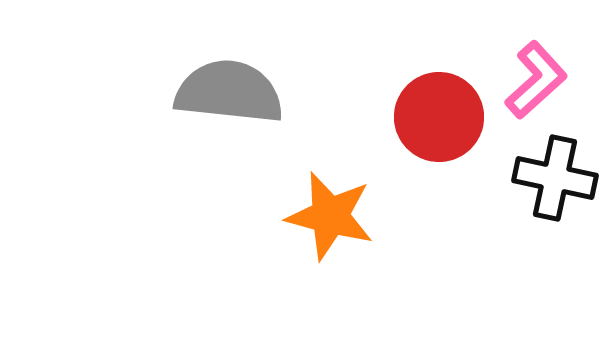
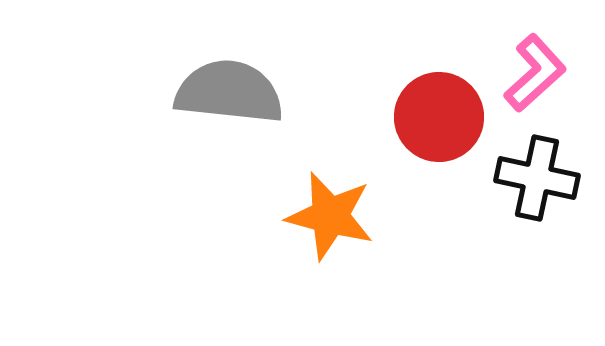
pink L-shape: moved 1 px left, 7 px up
black cross: moved 18 px left
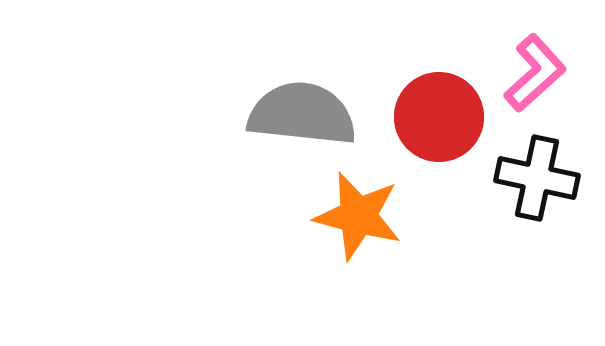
gray semicircle: moved 73 px right, 22 px down
orange star: moved 28 px right
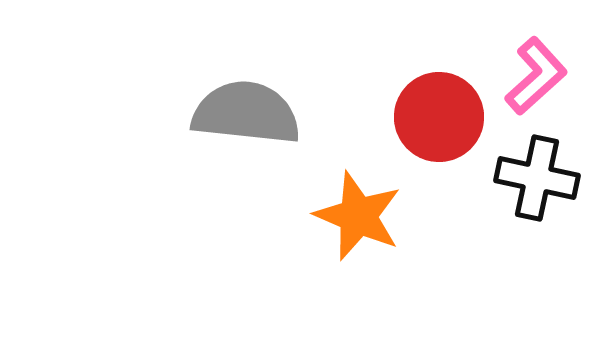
pink L-shape: moved 1 px right, 3 px down
gray semicircle: moved 56 px left, 1 px up
orange star: rotated 8 degrees clockwise
